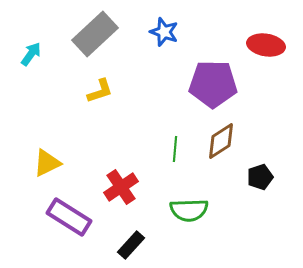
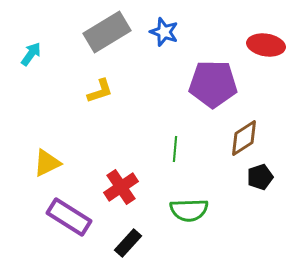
gray rectangle: moved 12 px right, 2 px up; rotated 12 degrees clockwise
brown diamond: moved 23 px right, 3 px up
black rectangle: moved 3 px left, 2 px up
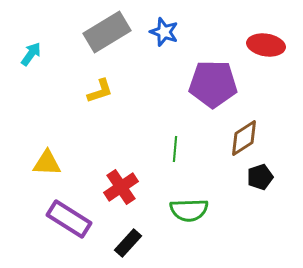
yellow triangle: rotated 28 degrees clockwise
purple rectangle: moved 2 px down
